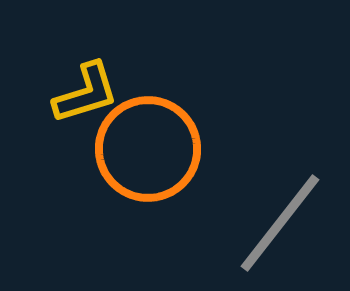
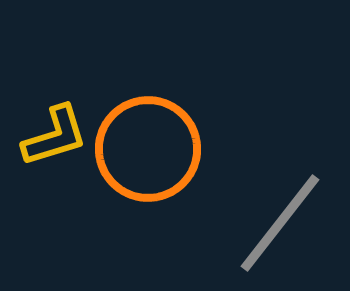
yellow L-shape: moved 31 px left, 43 px down
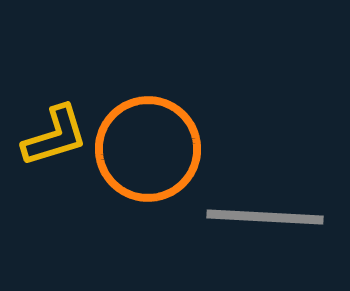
gray line: moved 15 px left, 6 px up; rotated 55 degrees clockwise
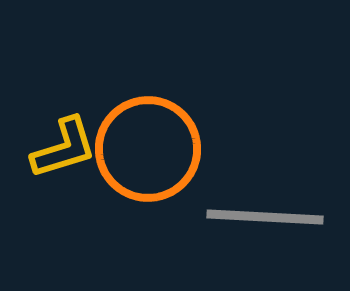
yellow L-shape: moved 9 px right, 12 px down
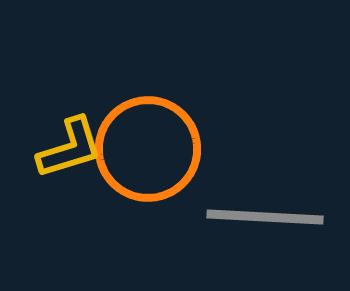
yellow L-shape: moved 6 px right
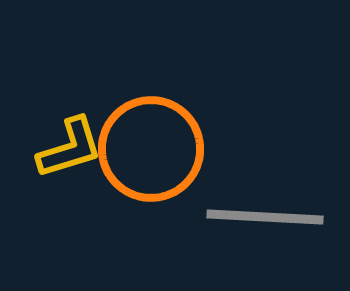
orange circle: moved 3 px right
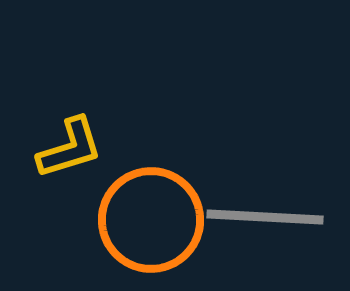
orange circle: moved 71 px down
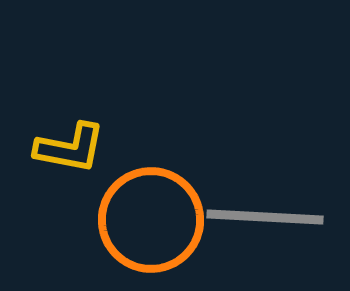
yellow L-shape: rotated 28 degrees clockwise
